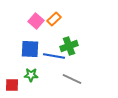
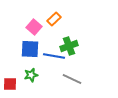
pink square: moved 2 px left, 6 px down
green star: rotated 16 degrees counterclockwise
red square: moved 2 px left, 1 px up
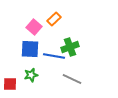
green cross: moved 1 px right, 1 px down
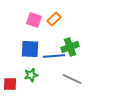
pink square: moved 7 px up; rotated 21 degrees counterclockwise
blue line: rotated 15 degrees counterclockwise
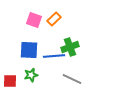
blue square: moved 1 px left, 1 px down
red square: moved 3 px up
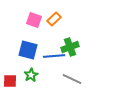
blue square: moved 1 px left; rotated 12 degrees clockwise
green star: rotated 16 degrees counterclockwise
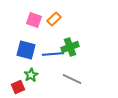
blue square: moved 2 px left
blue line: moved 1 px left, 2 px up
red square: moved 8 px right, 6 px down; rotated 24 degrees counterclockwise
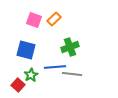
blue line: moved 2 px right, 13 px down
gray line: moved 5 px up; rotated 18 degrees counterclockwise
red square: moved 2 px up; rotated 24 degrees counterclockwise
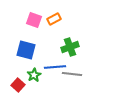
orange rectangle: rotated 16 degrees clockwise
green star: moved 3 px right
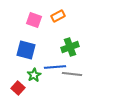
orange rectangle: moved 4 px right, 3 px up
red square: moved 3 px down
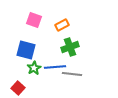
orange rectangle: moved 4 px right, 9 px down
green star: moved 7 px up
